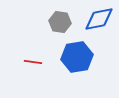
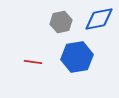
gray hexagon: moved 1 px right; rotated 20 degrees counterclockwise
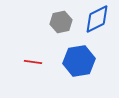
blue diamond: moved 2 px left; rotated 16 degrees counterclockwise
blue hexagon: moved 2 px right, 4 px down
